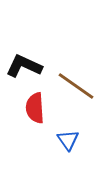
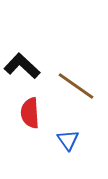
black L-shape: moved 2 px left; rotated 18 degrees clockwise
red semicircle: moved 5 px left, 5 px down
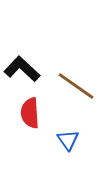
black L-shape: moved 3 px down
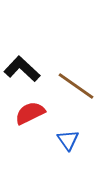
red semicircle: rotated 68 degrees clockwise
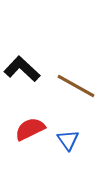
brown line: rotated 6 degrees counterclockwise
red semicircle: moved 16 px down
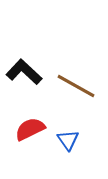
black L-shape: moved 2 px right, 3 px down
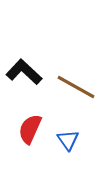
brown line: moved 1 px down
red semicircle: rotated 40 degrees counterclockwise
